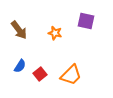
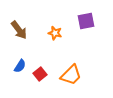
purple square: rotated 24 degrees counterclockwise
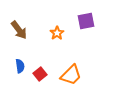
orange star: moved 2 px right; rotated 24 degrees clockwise
blue semicircle: rotated 40 degrees counterclockwise
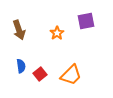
brown arrow: rotated 18 degrees clockwise
blue semicircle: moved 1 px right
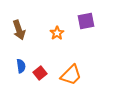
red square: moved 1 px up
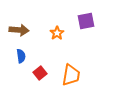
brown arrow: rotated 66 degrees counterclockwise
blue semicircle: moved 10 px up
orange trapezoid: rotated 35 degrees counterclockwise
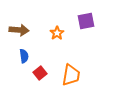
blue semicircle: moved 3 px right
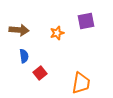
orange star: rotated 16 degrees clockwise
orange trapezoid: moved 10 px right, 8 px down
